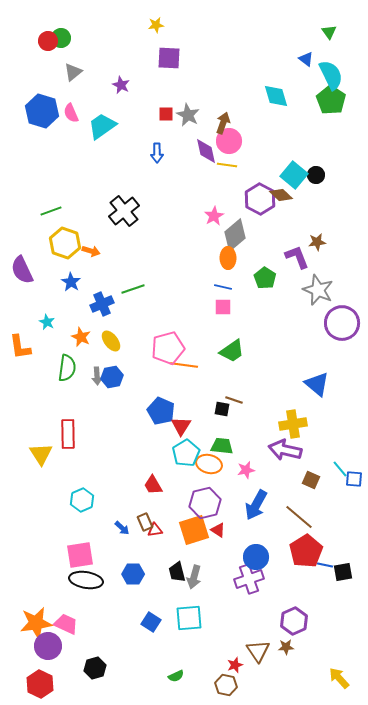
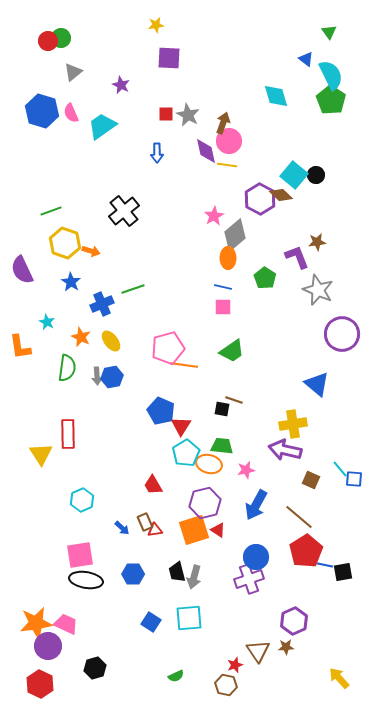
purple circle at (342, 323): moved 11 px down
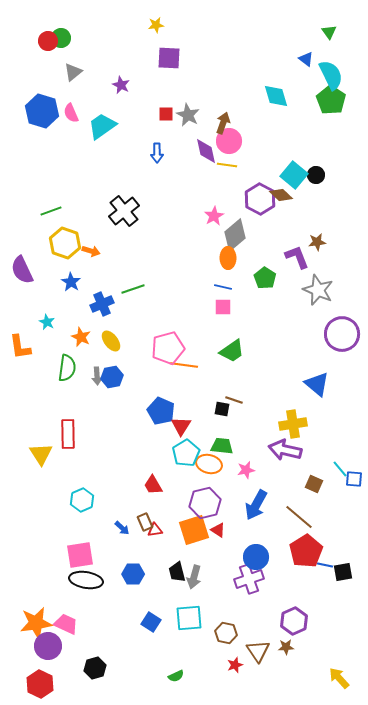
brown square at (311, 480): moved 3 px right, 4 px down
brown hexagon at (226, 685): moved 52 px up
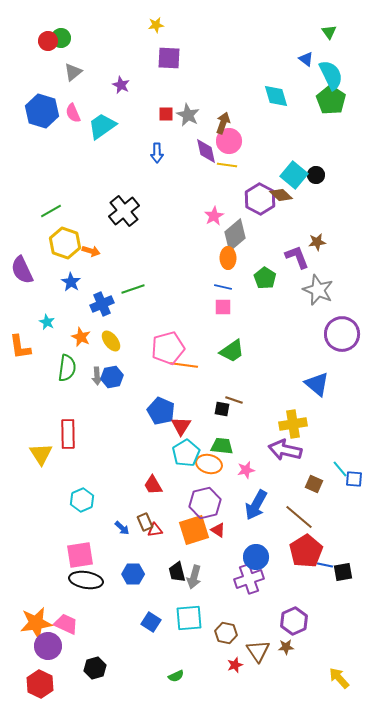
pink semicircle at (71, 113): moved 2 px right
green line at (51, 211): rotated 10 degrees counterclockwise
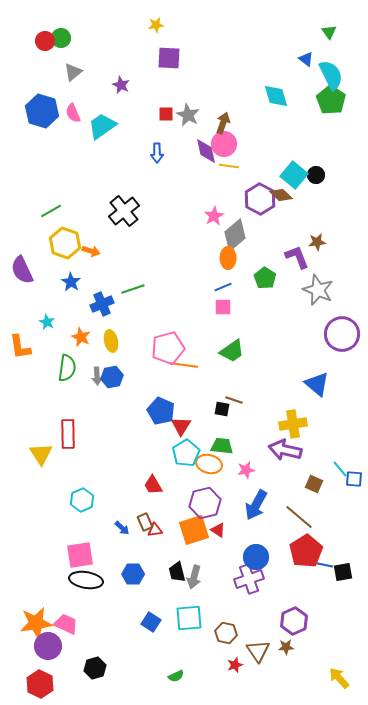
red circle at (48, 41): moved 3 px left
pink circle at (229, 141): moved 5 px left, 3 px down
yellow line at (227, 165): moved 2 px right, 1 px down
blue line at (223, 287): rotated 36 degrees counterclockwise
yellow ellipse at (111, 341): rotated 25 degrees clockwise
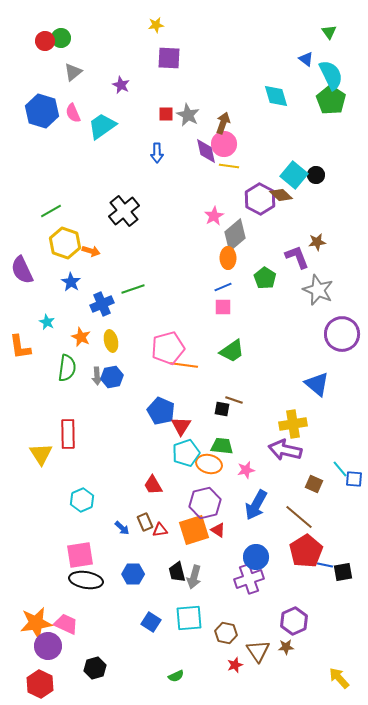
cyan pentagon at (186, 453): rotated 12 degrees clockwise
red triangle at (155, 530): moved 5 px right
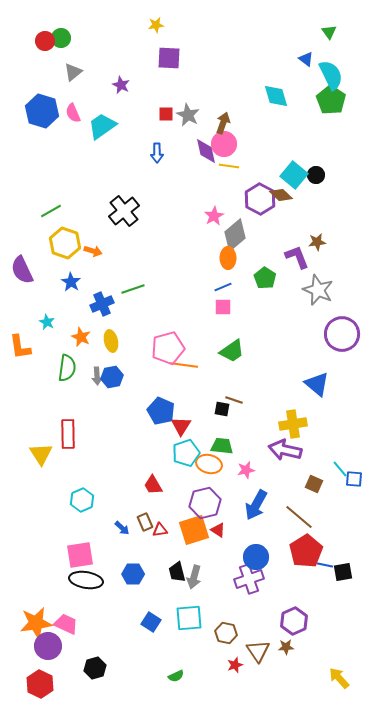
orange arrow at (91, 251): moved 2 px right
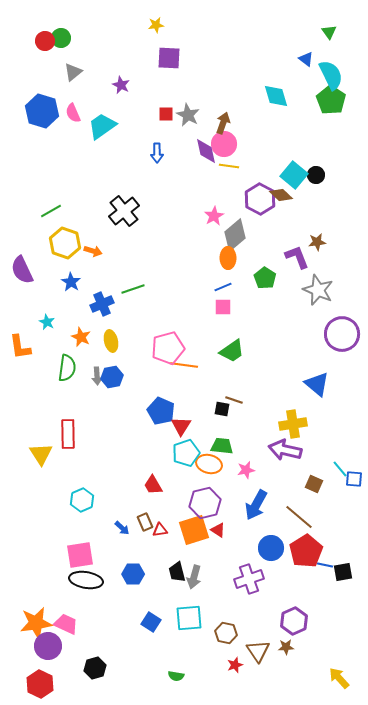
blue circle at (256, 557): moved 15 px right, 9 px up
green semicircle at (176, 676): rotated 35 degrees clockwise
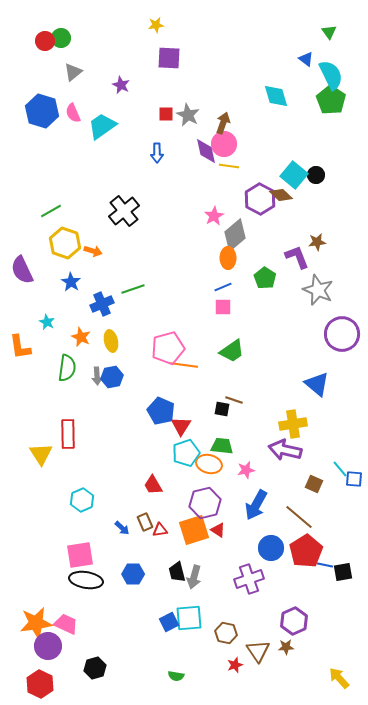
blue square at (151, 622): moved 18 px right; rotated 30 degrees clockwise
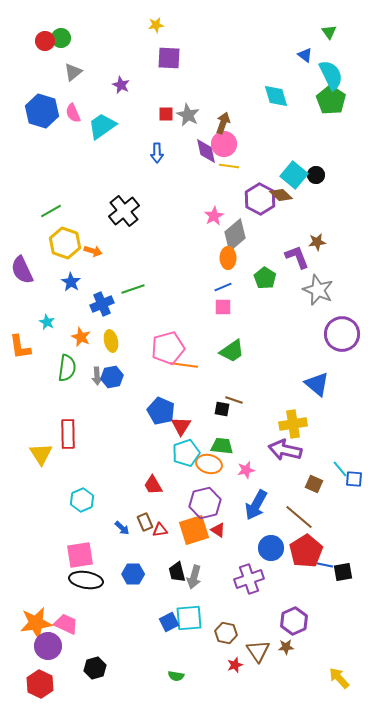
blue triangle at (306, 59): moved 1 px left, 4 px up
